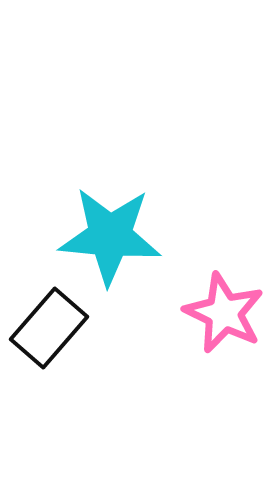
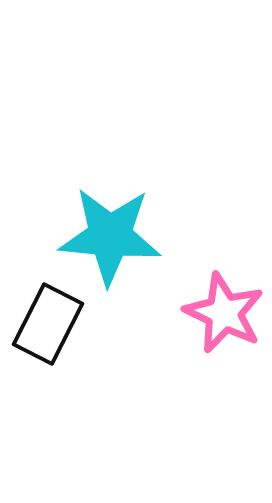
black rectangle: moved 1 px left, 4 px up; rotated 14 degrees counterclockwise
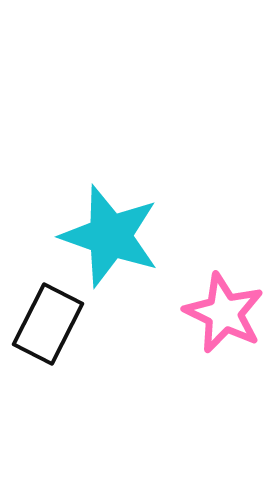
cyan star: rotated 14 degrees clockwise
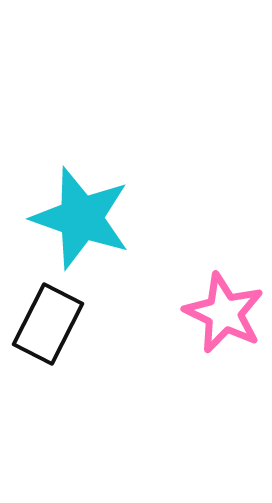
cyan star: moved 29 px left, 18 px up
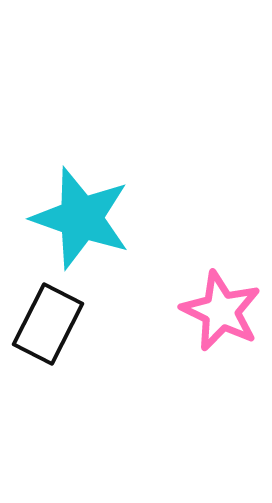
pink star: moved 3 px left, 2 px up
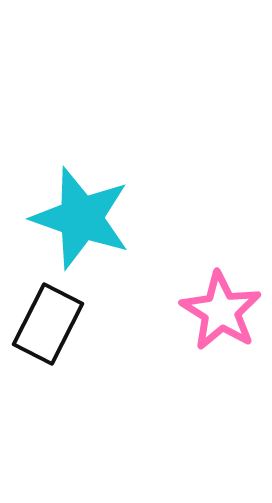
pink star: rotated 6 degrees clockwise
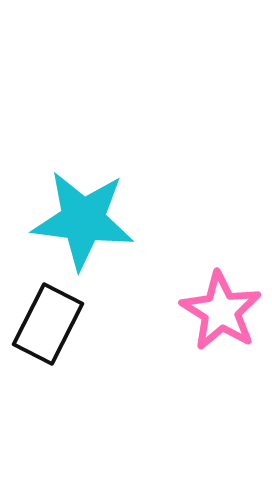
cyan star: moved 2 px right, 2 px down; rotated 12 degrees counterclockwise
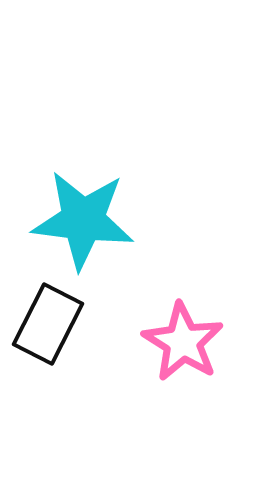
pink star: moved 38 px left, 31 px down
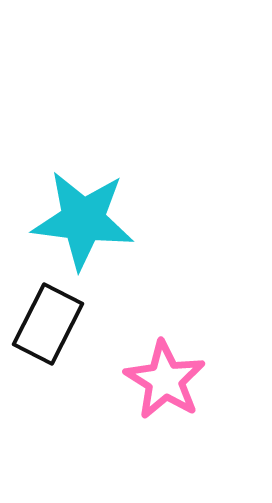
pink star: moved 18 px left, 38 px down
